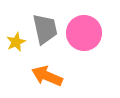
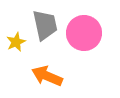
gray trapezoid: moved 4 px up
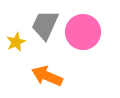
gray trapezoid: rotated 144 degrees counterclockwise
pink circle: moved 1 px left, 1 px up
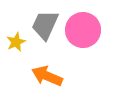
pink circle: moved 2 px up
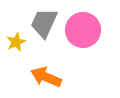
gray trapezoid: moved 1 px left, 2 px up
orange arrow: moved 1 px left, 1 px down
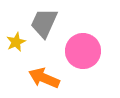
pink circle: moved 21 px down
orange arrow: moved 2 px left, 1 px down
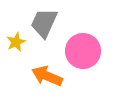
orange arrow: moved 3 px right, 2 px up
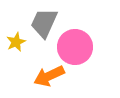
pink circle: moved 8 px left, 4 px up
orange arrow: moved 2 px right; rotated 48 degrees counterclockwise
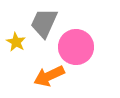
yellow star: rotated 18 degrees counterclockwise
pink circle: moved 1 px right
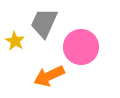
yellow star: moved 1 px left, 1 px up
pink circle: moved 5 px right
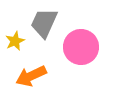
yellow star: rotated 18 degrees clockwise
orange arrow: moved 18 px left
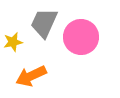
yellow star: moved 2 px left, 1 px down; rotated 12 degrees clockwise
pink circle: moved 10 px up
